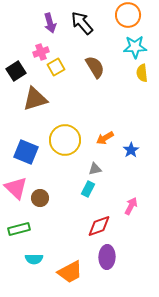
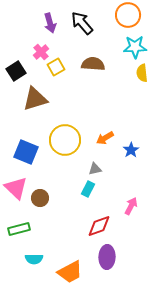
pink cross: rotated 21 degrees counterclockwise
brown semicircle: moved 2 px left, 3 px up; rotated 55 degrees counterclockwise
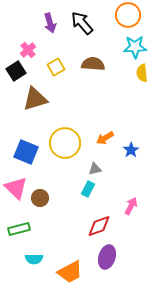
pink cross: moved 13 px left, 2 px up
yellow circle: moved 3 px down
purple ellipse: rotated 15 degrees clockwise
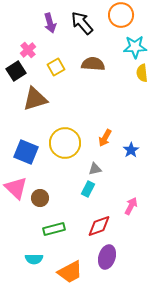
orange circle: moved 7 px left
orange arrow: rotated 30 degrees counterclockwise
green rectangle: moved 35 px right
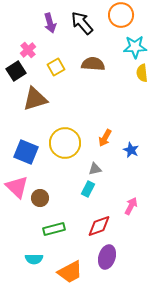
blue star: rotated 14 degrees counterclockwise
pink triangle: moved 1 px right, 1 px up
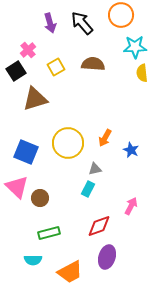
yellow circle: moved 3 px right
green rectangle: moved 5 px left, 4 px down
cyan semicircle: moved 1 px left, 1 px down
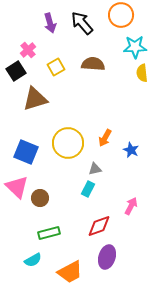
cyan semicircle: rotated 30 degrees counterclockwise
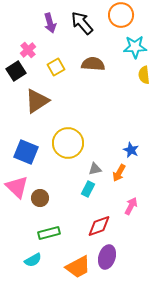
yellow semicircle: moved 2 px right, 2 px down
brown triangle: moved 2 px right, 2 px down; rotated 16 degrees counterclockwise
orange arrow: moved 14 px right, 35 px down
orange trapezoid: moved 8 px right, 5 px up
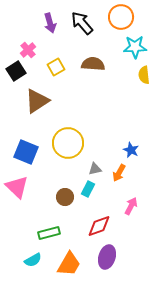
orange circle: moved 2 px down
brown circle: moved 25 px right, 1 px up
orange trapezoid: moved 9 px left, 3 px up; rotated 32 degrees counterclockwise
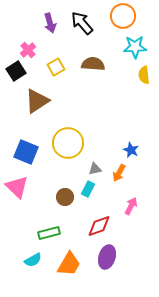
orange circle: moved 2 px right, 1 px up
